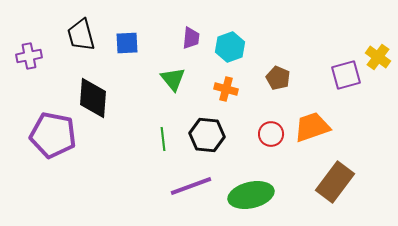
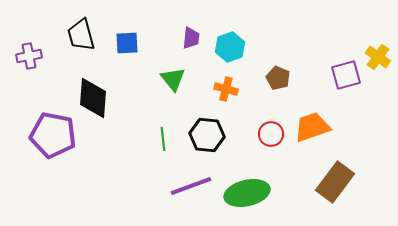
green ellipse: moved 4 px left, 2 px up
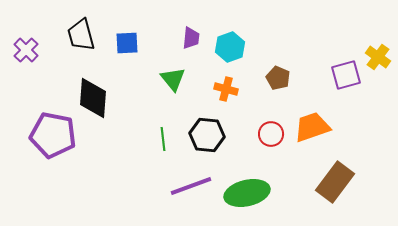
purple cross: moved 3 px left, 6 px up; rotated 35 degrees counterclockwise
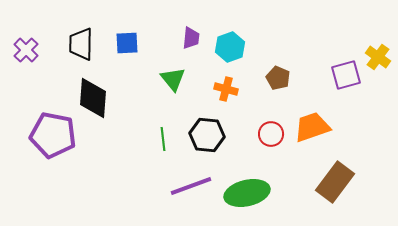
black trapezoid: moved 9 px down; rotated 16 degrees clockwise
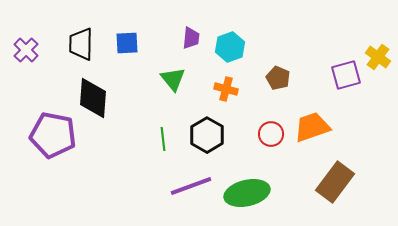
black hexagon: rotated 24 degrees clockwise
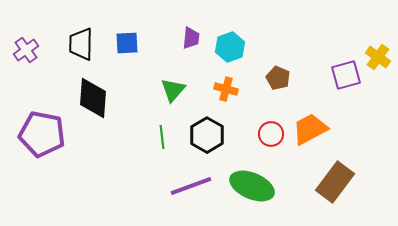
purple cross: rotated 10 degrees clockwise
green triangle: moved 11 px down; rotated 20 degrees clockwise
orange trapezoid: moved 2 px left, 2 px down; rotated 9 degrees counterclockwise
purple pentagon: moved 11 px left, 1 px up
green line: moved 1 px left, 2 px up
green ellipse: moved 5 px right, 7 px up; rotated 36 degrees clockwise
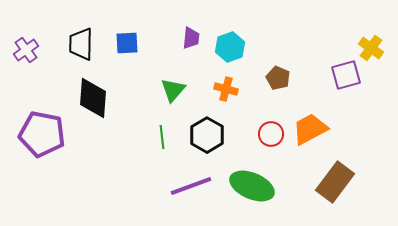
yellow cross: moved 7 px left, 9 px up
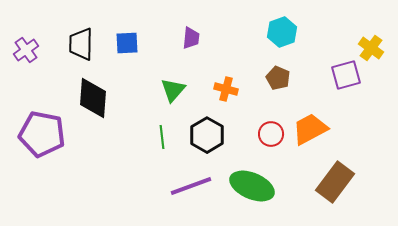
cyan hexagon: moved 52 px right, 15 px up
